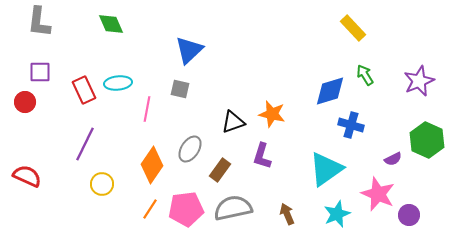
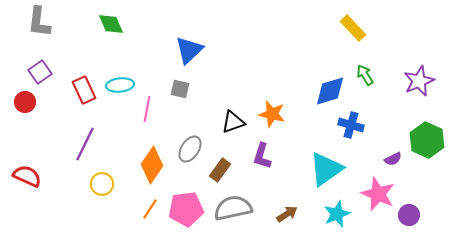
purple square: rotated 35 degrees counterclockwise
cyan ellipse: moved 2 px right, 2 px down
brown arrow: rotated 80 degrees clockwise
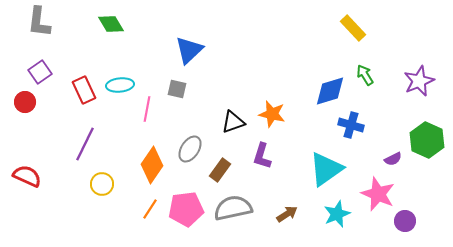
green diamond: rotated 8 degrees counterclockwise
gray square: moved 3 px left
purple circle: moved 4 px left, 6 px down
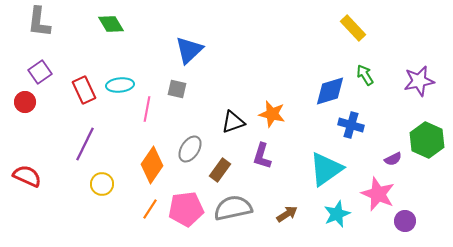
purple star: rotated 12 degrees clockwise
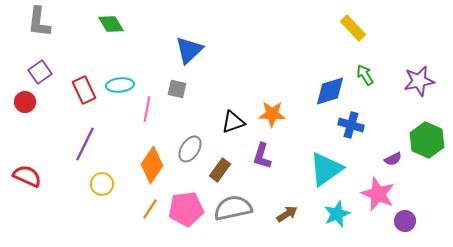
orange star: rotated 12 degrees counterclockwise
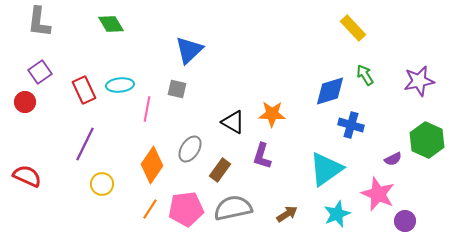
black triangle: rotated 50 degrees clockwise
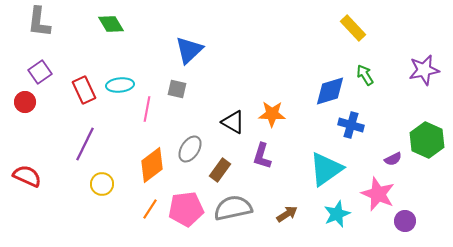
purple star: moved 5 px right, 11 px up
orange diamond: rotated 18 degrees clockwise
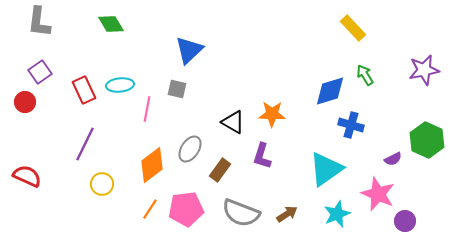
gray semicircle: moved 8 px right, 5 px down; rotated 147 degrees counterclockwise
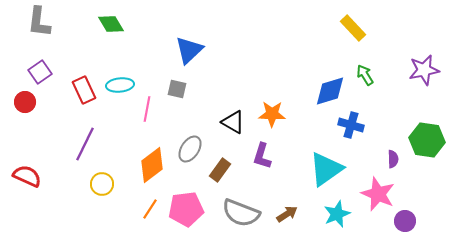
green hexagon: rotated 16 degrees counterclockwise
purple semicircle: rotated 66 degrees counterclockwise
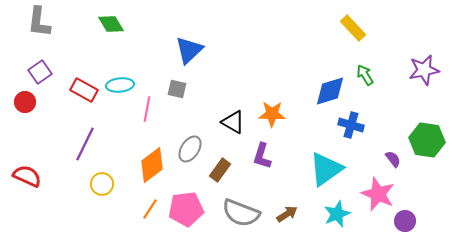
red rectangle: rotated 36 degrees counterclockwise
purple semicircle: rotated 36 degrees counterclockwise
